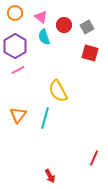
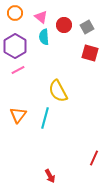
cyan semicircle: rotated 14 degrees clockwise
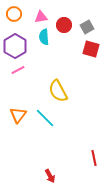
orange circle: moved 1 px left, 1 px down
pink triangle: rotated 48 degrees counterclockwise
red square: moved 1 px right, 4 px up
cyan line: rotated 60 degrees counterclockwise
red line: rotated 35 degrees counterclockwise
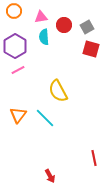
orange circle: moved 3 px up
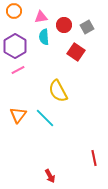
red square: moved 15 px left, 3 px down; rotated 18 degrees clockwise
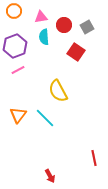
purple hexagon: rotated 10 degrees clockwise
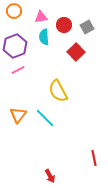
red square: rotated 12 degrees clockwise
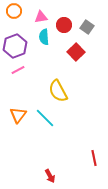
gray square: rotated 24 degrees counterclockwise
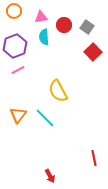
red square: moved 17 px right
